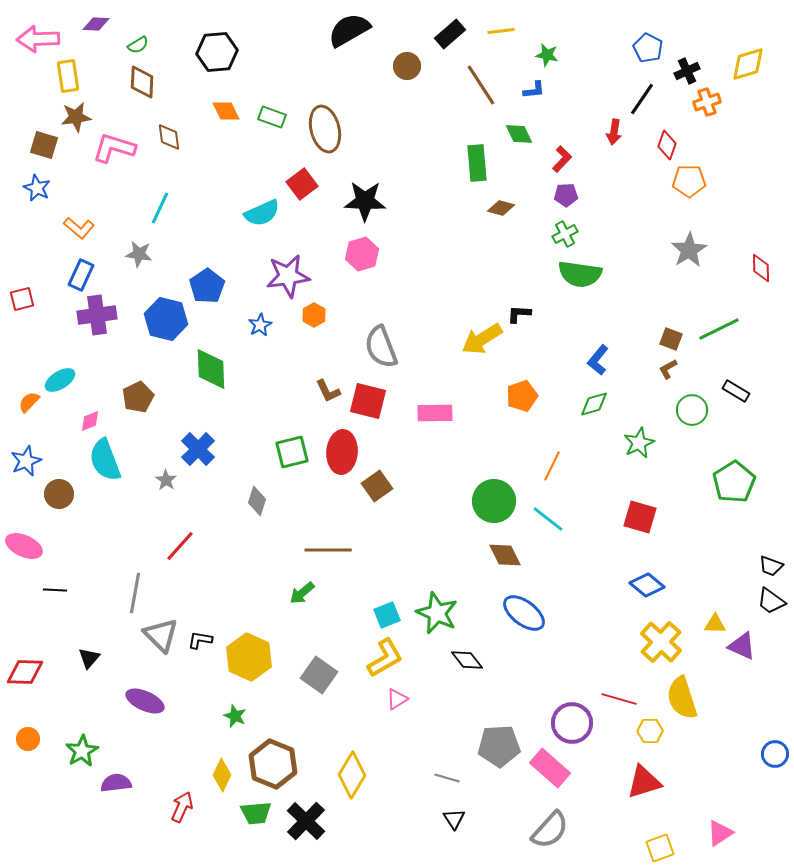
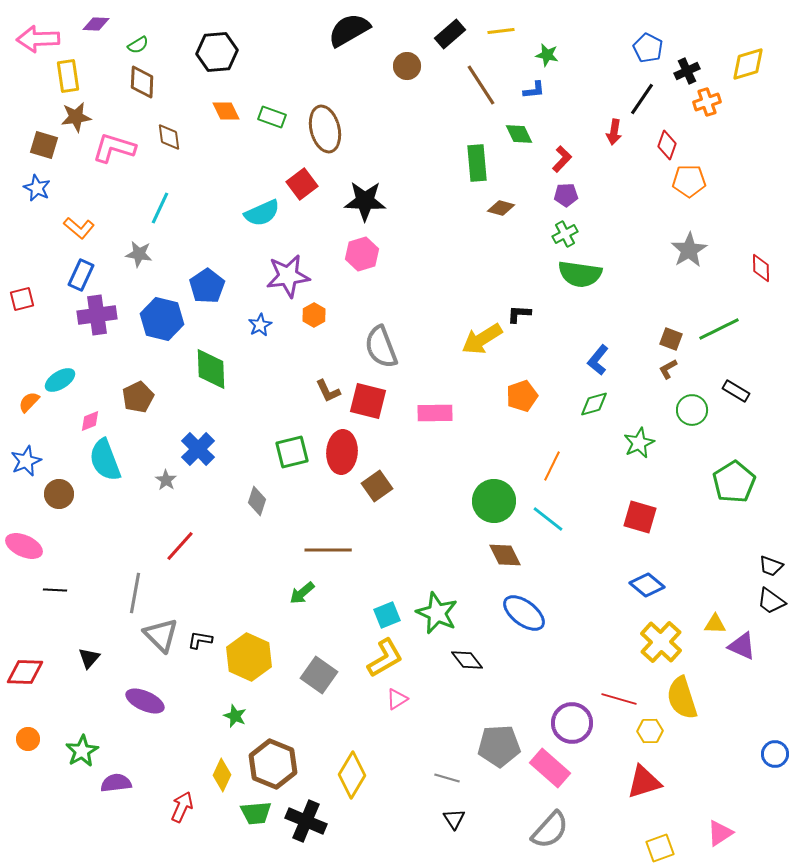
blue hexagon at (166, 319): moved 4 px left
black cross at (306, 821): rotated 21 degrees counterclockwise
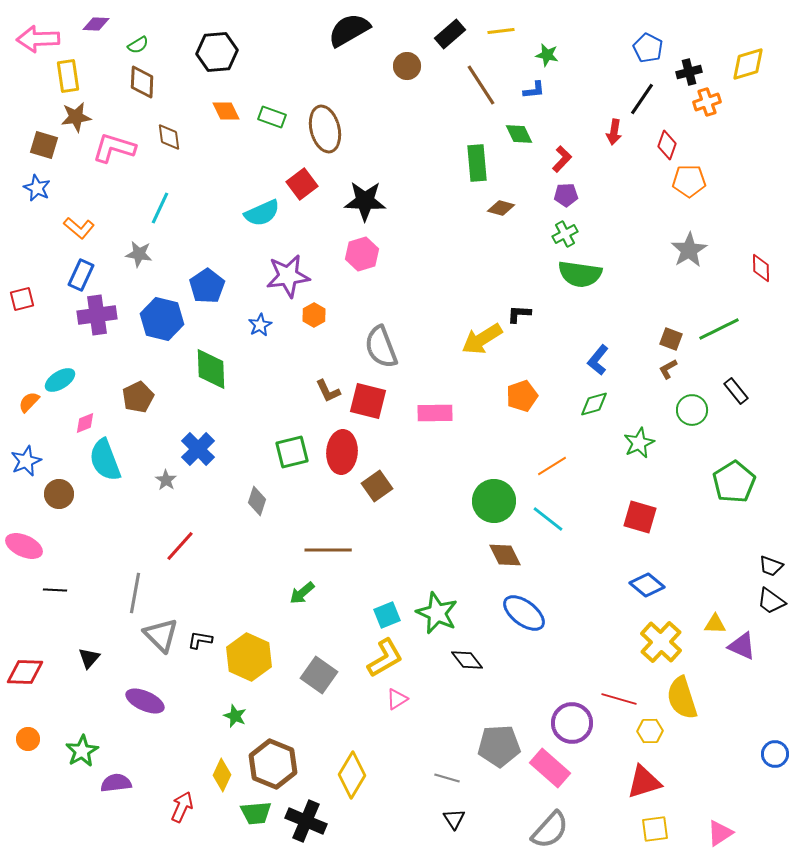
black cross at (687, 71): moved 2 px right, 1 px down; rotated 10 degrees clockwise
black rectangle at (736, 391): rotated 20 degrees clockwise
pink diamond at (90, 421): moved 5 px left, 2 px down
orange line at (552, 466): rotated 32 degrees clockwise
yellow square at (660, 848): moved 5 px left, 19 px up; rotated 12 degrees clockwise
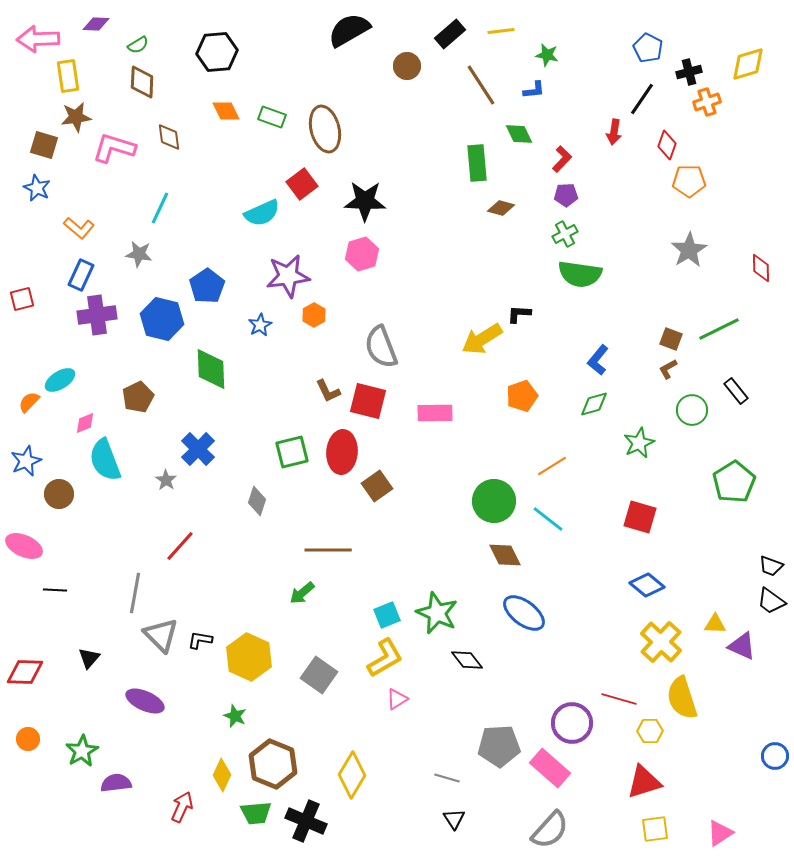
blue circle at (775, 754): moved 2 px down
